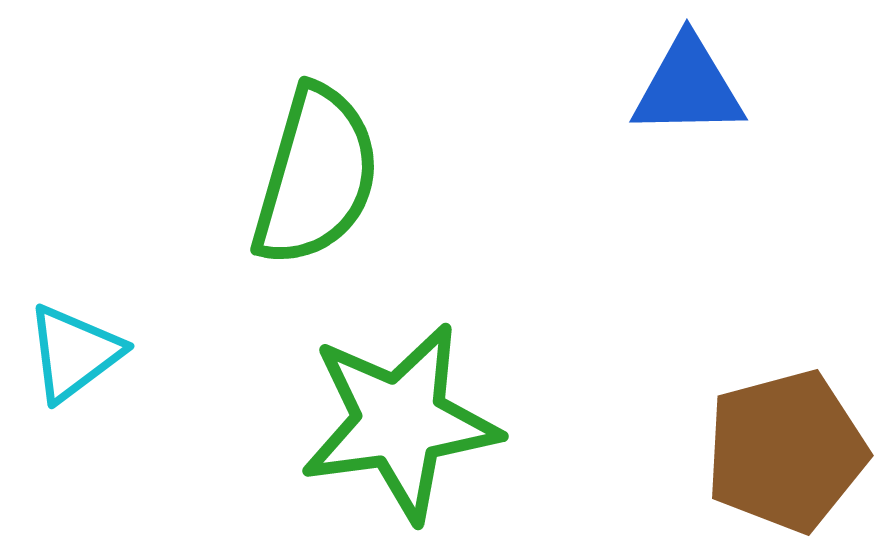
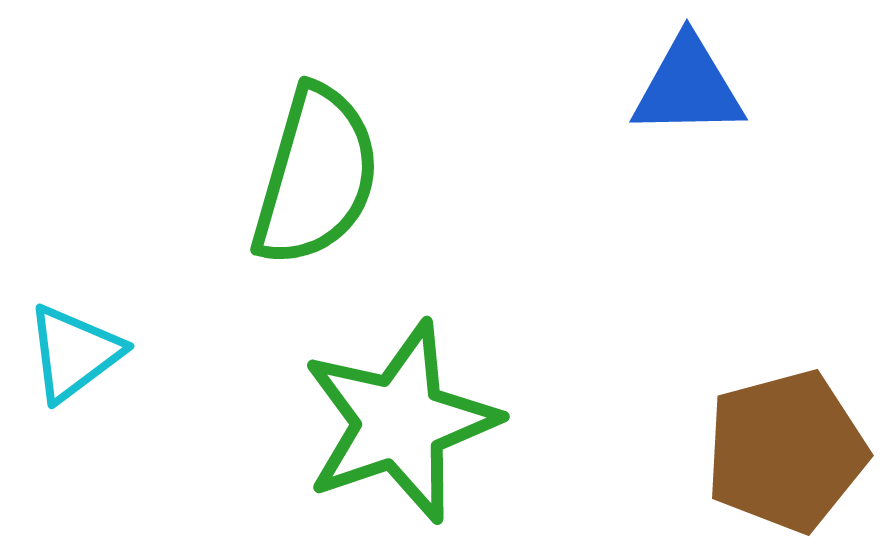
green star: rotated 11 degrees counterclockwise
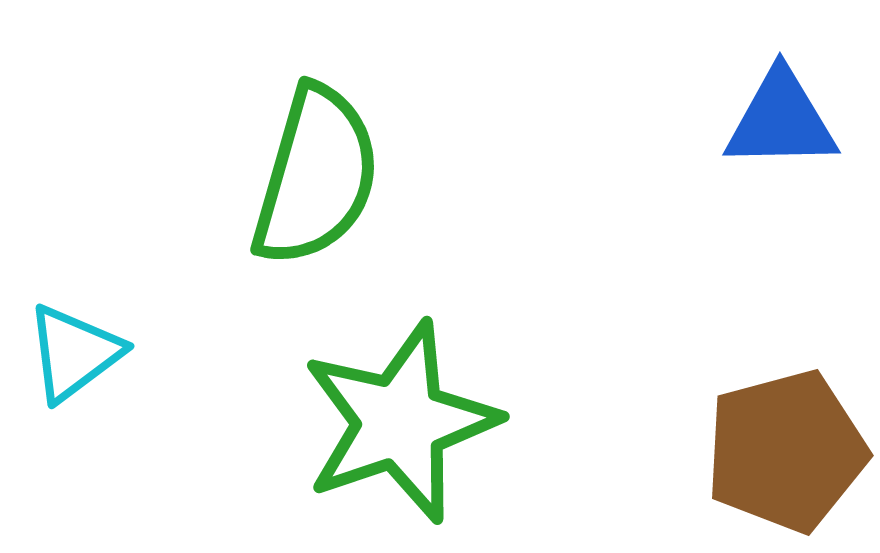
blue triangle: moved 93 px right, 33 px down
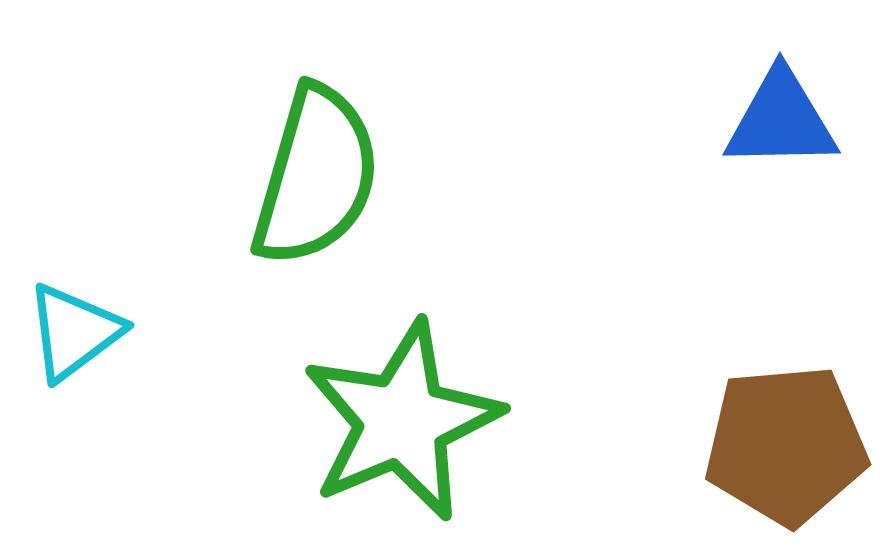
cyan triangle: moved 21 px up
green star: moved 2 px right, 1 px up; rotated 4 degrees counterclockwise
brown pentagon: moved 6 px up; rotated 10 degrees clockwise
